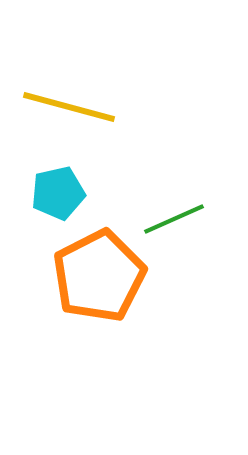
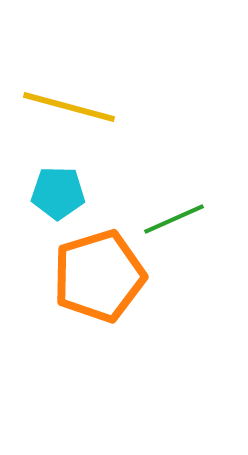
cyan pentagon: rotated 14 degrees clockwise
orange pentagon: rotated 10 degrees clockwise
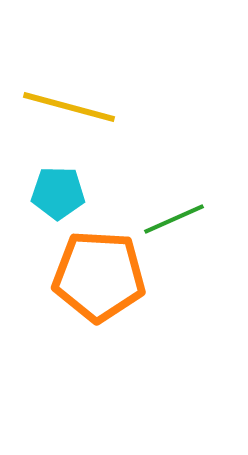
orange pentagon: rotated 20 degrees clockwise
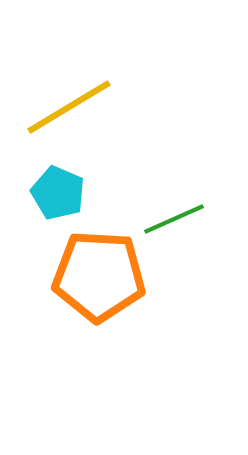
yellow line: rotated 46 degrees counterclockwise
cyan pentagon: rotated 22 degrees clockwise
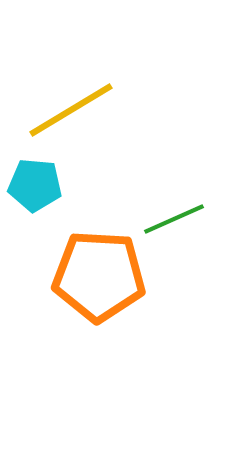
yellow line: moved 2 px right, 3 px down
cyan pentagon: moved 23 px left, 8 px up; rotated 18 degrees counterclockwise
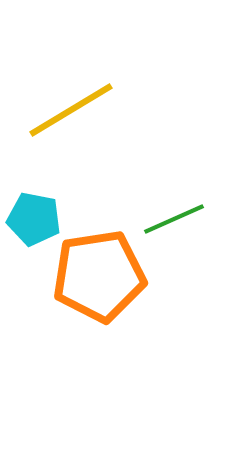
cyan pentagon: moved 1 px left, 34 px down; rotated 6 degrees clockwise
orange pentagon: rotated 12 degrees counterclockwise
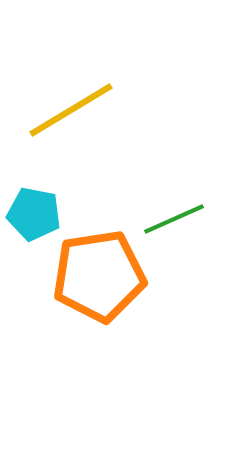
cyan pentagon: moved 5 px up
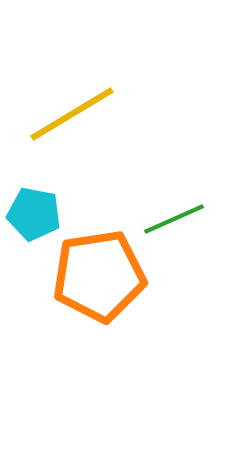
yellow line: moved 1 px right, 4 px down
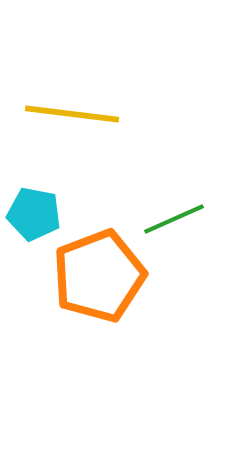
yellow line: rotated 38 degrees clockwise
orange pentagon: rotated 12 degrees counterclockwise
